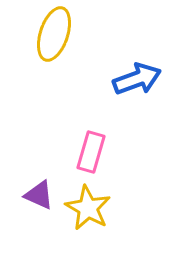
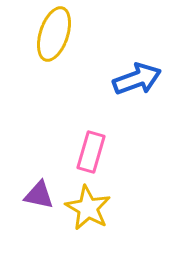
purple triangle: rotated 12 degrees counterclockwise
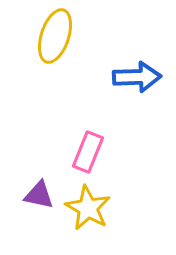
yellow ellipse: moved 1 px right, 2 px down
blue arrow: moved 2 px up; rotated 18 degrees clockwise
pink rectangle: moved 3 px left; rotated 6 degrees clockwise
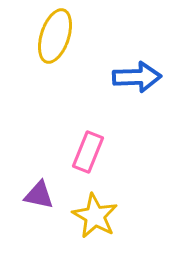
yellow star: moved 7 px right, 8 px down
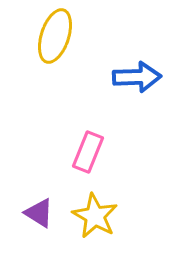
purple triangle: moved 18 px down; rotated 20 degrees clockwise
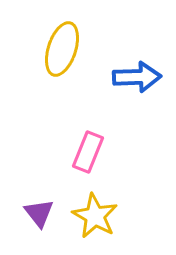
yellow ellipse: moved 7 px right, 13 px down
purple triangle: rotated 20 degrees clockwise
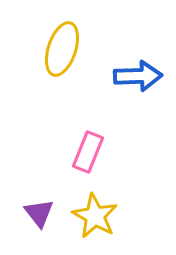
blue arrow: moved 1 px right, 1 px up
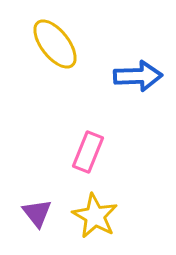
yellow ellipse: moved 7 px left, 5 px up; rotated 56 degrees counterclockwise
purple triangle: moved 2 px left
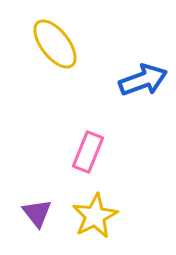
blue arrow: moved 5 px right, 4 px down; rotated 18 degrees counterclockwise
yellow star: rotated 15 degrees clockwise
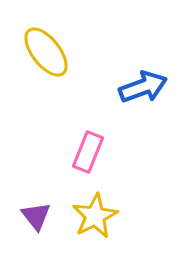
yellow ellipse: moved 9 px left, 8 px down
blue arrow: moved 7 px down
purple triangle: moved 1 px left, 3 px down
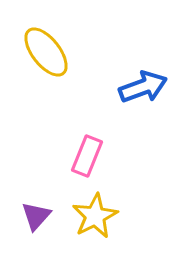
pink rectangle: moved 1 px left, 4 px down
purple triangle: rotated 20 degrees clockwise
